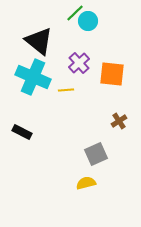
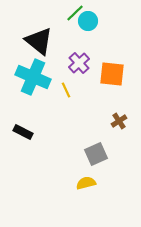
yellow line: rotated 70 degrees clockwise
black rectangle: moved 1 px right
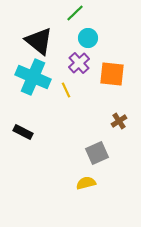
cyan circle: moved 17 px down
gray square: moved 1 px right, 1 px up
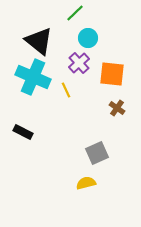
brown cross: moved 2 px left, 13 px up; rotated 21 degrees counterclockwise
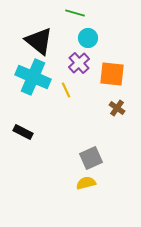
green line: rotated 60 degrees clockwise
gray square: moved 6 px left, 5 px down
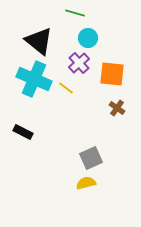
cyan cross: moved 1 px right, 2 px down
yellow line: moved 2 px up; rotated 28 degrees counterclockwise
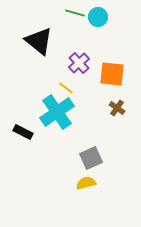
cyan circle: moved 10 px right, 21 px up
cyan cross: moved 23 px right, 33 px down; rotated 32 degrees clockwise
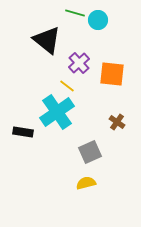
cyan circle: moved 3 px down
black triangle: moved 8 px right, 1 px up
yellow line: moved 1 px right, 2 px up
brown cross: moved 14 px down
black rectangle: rotated 18 degrees counterclockwise
gray square: moved 1 px left, 6 px up
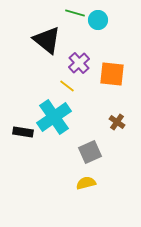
cyan cross: moved 3 px left, 5 px down
